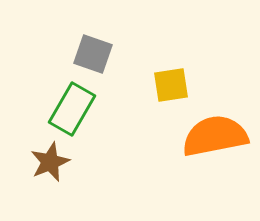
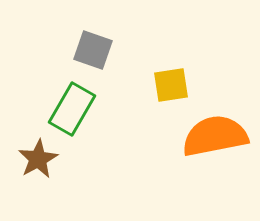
gray square: moved 4 px up
brown star: moved 12 px left, 3 px up; rotated 6 degrees counterclockwise
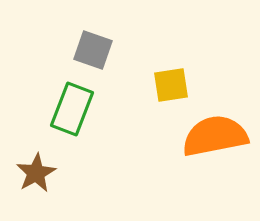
green rectangle: rotated 9 degrees counterclockwise
brown star: moved 2 px left, 14 px down
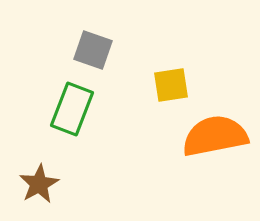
brown star: moved 3 px right, 11 px down
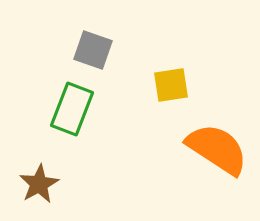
orange semicircle: moved 2 px right, 13 px down; rotated 44 degrees clockwise
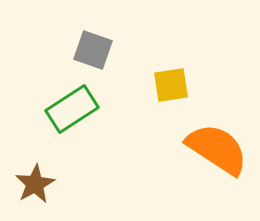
green rectangle: rotated 36 degrees clockwise
brown star: moved 4 px left
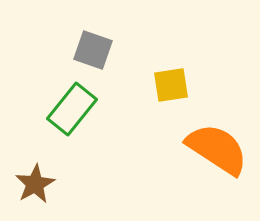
green rectangle: rotated 18 degrees counterclockwise
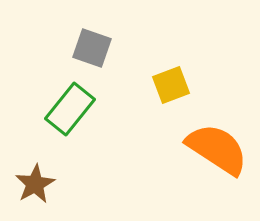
gray square: moved 1 px left, 2 px up
yellow square: rotated 12 degrees counterclockwise
green rectangle: moved 2 px left
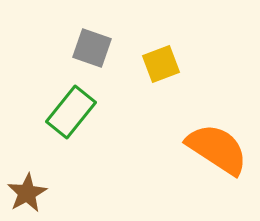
yellow square: moved 10 px left, 21 px up
green rectangle: moved 1 px right, 3 px down
brown star: moved 8 px left, 9 px down
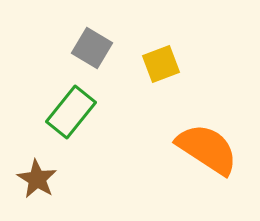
gray square: rotated 12 degrees clockwise
orange semicircle: moved 10 px left
brown star: moved 10 px right, 14 px up; rotated 12 degrees counterclockwise
